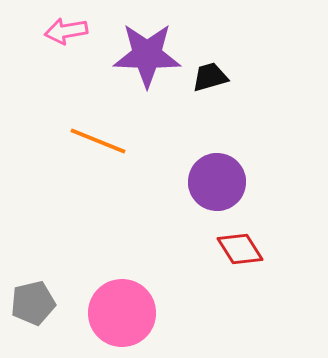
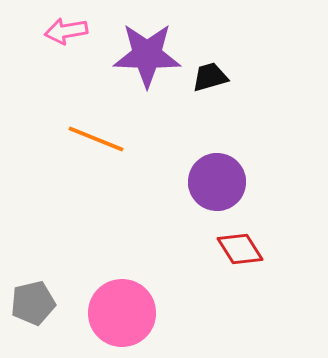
orange line: moved 2 px left, 2 px up
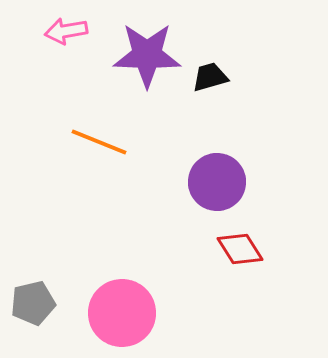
orange line: moved 3 px right, 3 px down
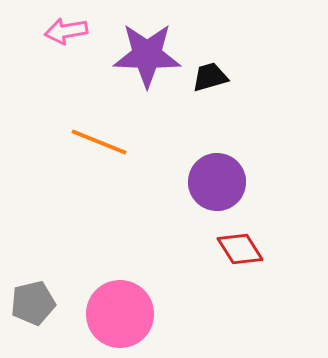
pink circle: moved 2 px left, 1 px down
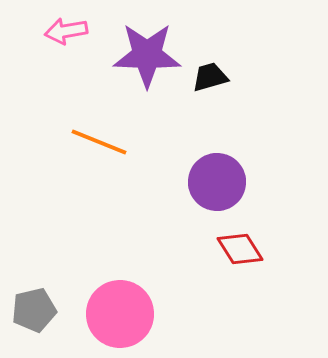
gray pentagon: moved 1 px right, 7 px down
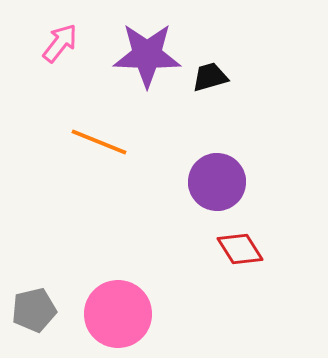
pink arrow: moved 6 px left, 12 px down; rotated 138 degrees clockwise
pink circle: moved 2 px left
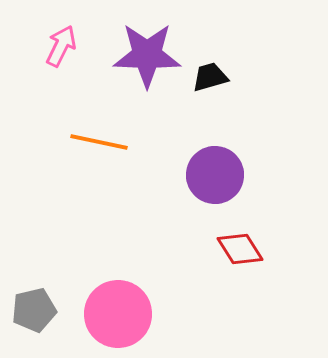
pink arrow: moved 1 px right, 3 px down; rotated 12 degrees counterclockwise
orange line: rotated 10 degrees counterclockwise
purple circle: moved 2 px left, 7 px up
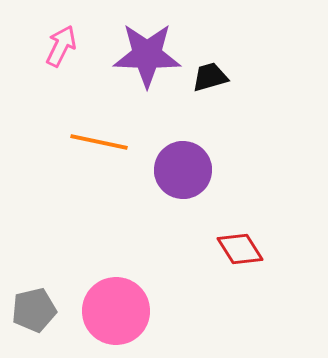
purple circle: moved 32 px left, 5 px up
pink circle: moved 2 px left, 3 px up
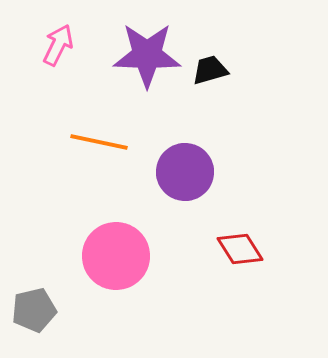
pink arrow: moved 3 px left, 1 px up
black trapezoid: moved 7 px up
purple circle: moved 2 px right, 2 px down
pink circle: moved 55 px up
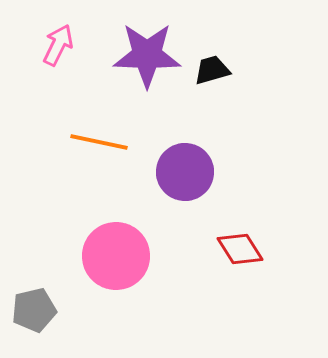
black trapezoid: moved 2 px right
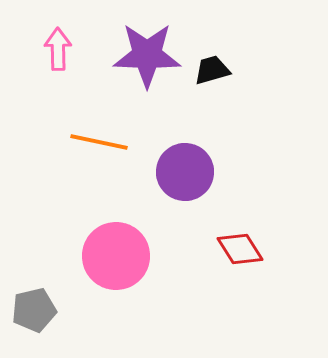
pink arrow: moved 4 px down; rotated 27 degrees counterclockwise
